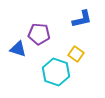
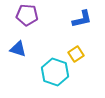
purple pentagon: moved 12 px left, 19 px up
yellow square: rotated 21 degrees clockwise
cyan hexagon: moved 1 px left
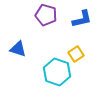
purple pentagon: moved 19 px right; rotated 10 degrees clockwise
cyan hexagon: moved 2 px right
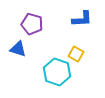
purple pentagon: moved 14 px left, 9 px down
blue L-shape: rotated 10 degrees clockwise
yellow square: rotated 28 degrees counterclockwise
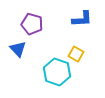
blue triangle: rotated 30 degrees clockwise
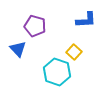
blue L-shape: moved 4 px right, 1 px down
purple pentagon: moved 3 px right, 2 px down
yellow square: moved 2 px left, 2 px up; rotated 14 degrees clockwise
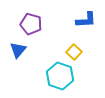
purple pentagon: moved 4 px left, 2 px up
blue triangle: moved 1 px down; rotated 24 degrees clockwise
cyan hexagon: moved 3 px right, 4 px down
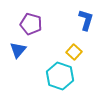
blue L-shape: rotated 70 degrees counterclockwise
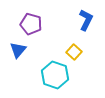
blue L-shape: rotated 10 degrees clockwise
cyan hexagon: moved 5 px left, 1 px up
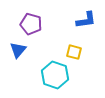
blue L-shape: rotated 55 degrees clockwise
yellow square: rotated 28 degrees counterclockwise
